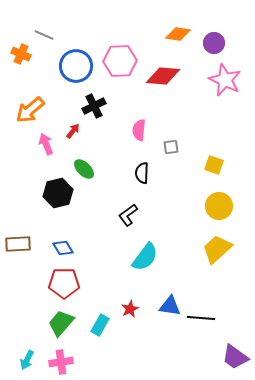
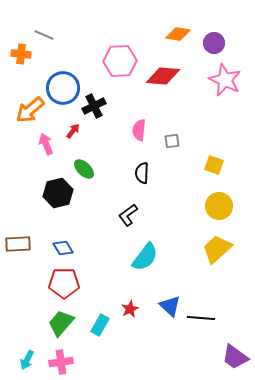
orange cross: rotated 18 degrees counterclockwise
blue circle: moved 13 px left, 22 px down
gray square: moved 1 px right, 6 px up
blue triangle: rotated 35 degrees clockwise
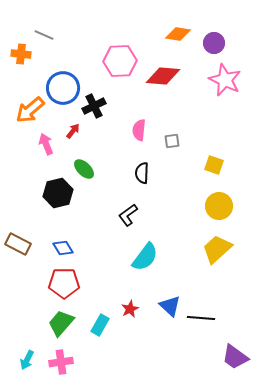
brown rectangle: rotated 30 degrees clockwise
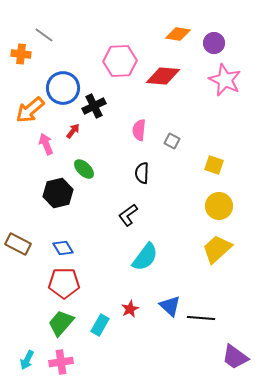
gray line: rotated 12 degrees clockwise
gray square: rotated 35 degrees clockwise
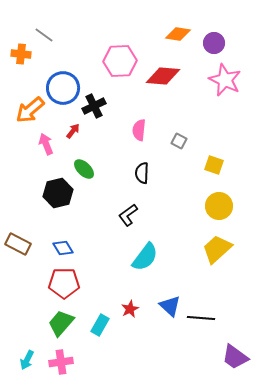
gray square: moved 7 px right
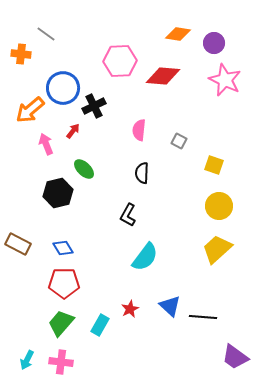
gray line: moved 2 px right, 1 px up
black L-shape: rotated 25 degrees counterclockwise
black line: moved 2 px right, 1 px up
pink cross: rotated 15 degrees clockwise
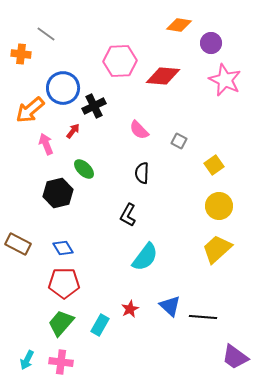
orange diamond: moved 1 px right, 9 px up
purple circle: moved 3 px left
pink semicircle: rotated 50 degrees counterclockwise
yellow square: rotated 36 degrees clockwise
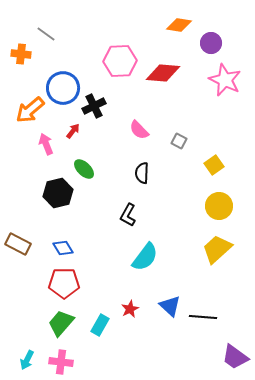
red diamond: moved 3 px up
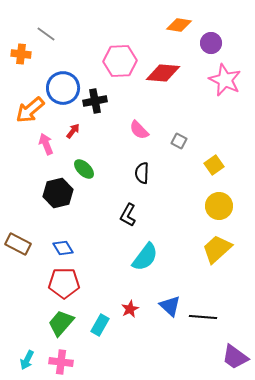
black cross: moved 1 px right, 5 px up; rotated 15 degrees clockwise
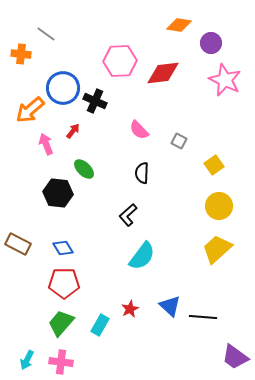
red diamond: rotated 12 degrees counterclockwise
black cross: rotated 35 degrees clockwise
black hexagon: rotated 20 degrees clockwise
black L-shape: rotated 20 degrees clockwise
cyan semicircle: moved 3 px left, 1 px up
